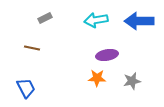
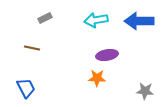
gray star: moved 13 px right, 10 px down; rotated 18 degrees clockwise
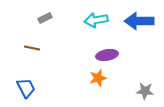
orange star: moved 1 px right; rotated 18 degrees counterclockwise
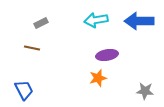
gray rectangle: moved 4 px left, 5 px down
blue trapezoid: moved 2 px left, 2 px down
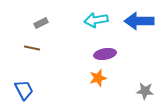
purple ellipse: moved 2 px left, 1 px up
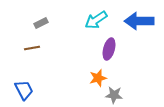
cyan arrow: rotated 25 degrees counterclockwise
brown line: rotated 21 degrees counterclockwise
purple ellipse: moved 4 px right, 5 px up; rotated 65 degrees counterclockwise
gray star: moved 31 px left, 4 px down
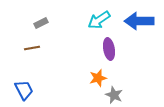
cyan arrow: moved 3 px right
purple ellipse: rotated 25 degrees counterclockwise
gray star: rotated 18 degrees clockwise
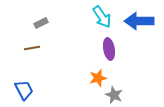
cyan arrow: moved 3 px right, 3 px up; rotated 90 degrees counterclockwise
